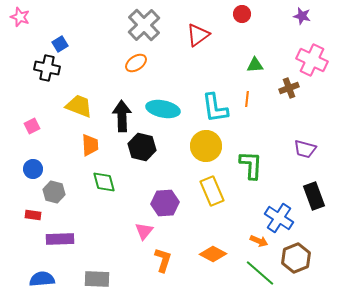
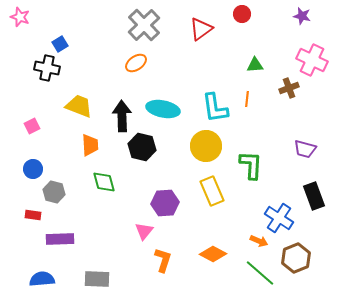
red triangle: moved 3 px right, 6 px up
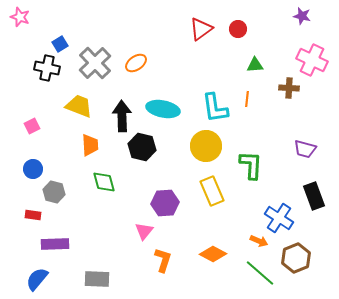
red circle: moved 4 px left, 15 px down
gray cross: moved 49 px left, 38 px down
brown cross: rotated 24 degrees clockwise
purple rectangle: moved 5 px left, 5 px down
blue semicircle: moved 5 px left; rotated 45 degrees counterclockwise
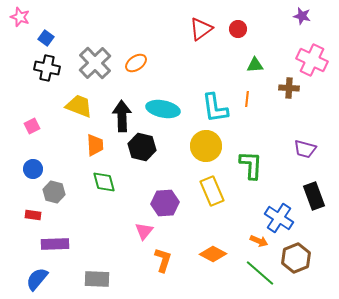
blue square: moved 14 px left, 6 px up; rotated 21 degrees counterclockwise
orange trapezoid: moved 5 px right
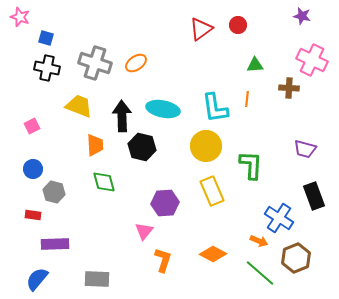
red circle: moved 4 px up
blue square: rotated 21 degrees counterclockwise
gray cross: rotated 28 degrees counterclockwise
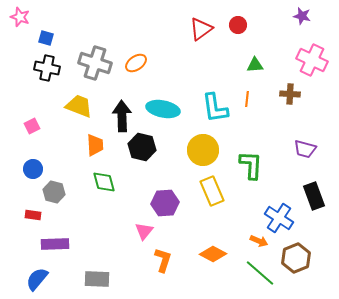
brown cross: moved 1 px right, 6 px down
yellow circle: moved 3 px left, 4 px down
